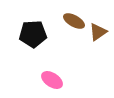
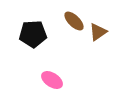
brown ellipse: rotated 15 degrees clockwise
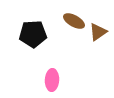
brown ellipse: rotated 15 degrees counterclockwise
pink ellipse: rotated 60 degrees clockwise
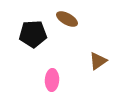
brown ellipse: moved 7 px left, 2 px up
brown triangle: moved 29 px down
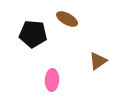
black pentagon: rotated 8 degrees clockwise
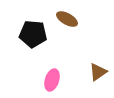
brown triangle: moved 11 px down
pink ellipse: rotated 15 degrees clockwise
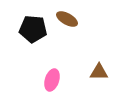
black pentagon: moved 5 px up
brown triangle: moved 1 px right; rotated 36 degrees clockwise
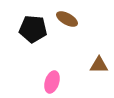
brown triangle: moved 7 px up
pink ellipse: moved 2 px down
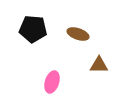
brown ellipse: moved 11 px right, 15 px down; rotated 10 degrees counterclockwise
